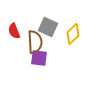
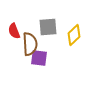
gray square: rotated 30 degrees counterclockwise
yellow diamond: moved 1 px right, 1 px down
brown semicircle: moved 5 px left, 2 px down
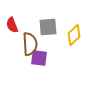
red semicircle: moved 2 px left, 6 px up
